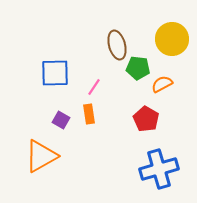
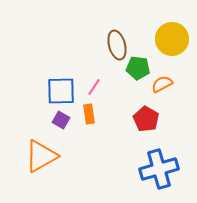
blue square: moved 6 px right, 18 px down
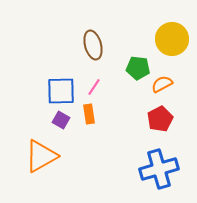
brown ellipse: moved 24 px left
red pentagon: moved 14 px right; rotated 15 degrees clockwise
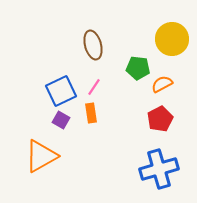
blue square: rotated 24 degrees counterclockwise
orange rectangle: moved 2 px right, 1 px up
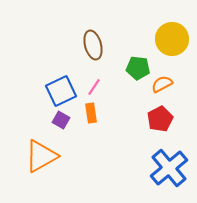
blue cross: moved 10 px right, 1 px up; rotated 24 degrees counterclockwise
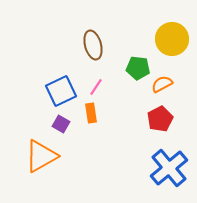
pink line: moved 2 px right
purple square: moved 4 px down
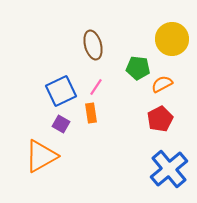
blue cross: moved 1 px down
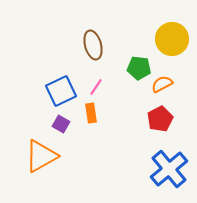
green pentagon: moved 1 px right
